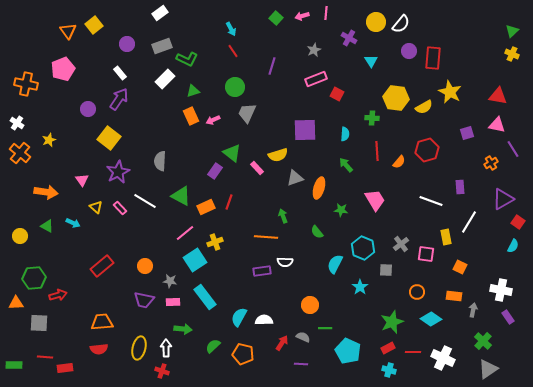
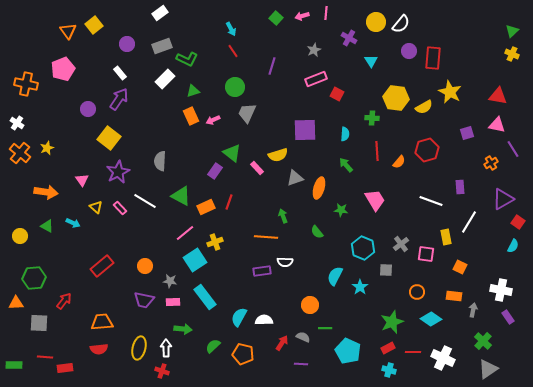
yellow star at (49, 140): moved 2 px left, 8 px down
cyan semicircle at (335, 264): moved 12 px down
red arrow at (58, 295): moved 6 px right, 6 px down; rotated 36 degrees counterclockwise
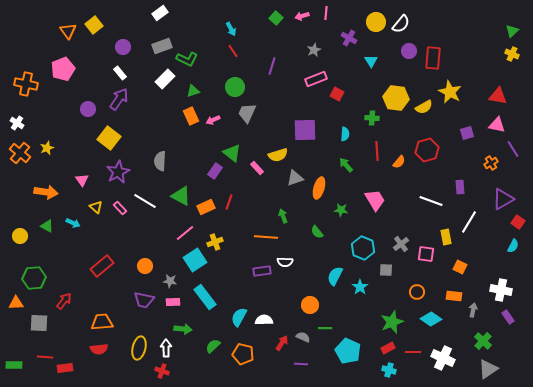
purple circle at (127, 44): moved 4 px left, 3 px down
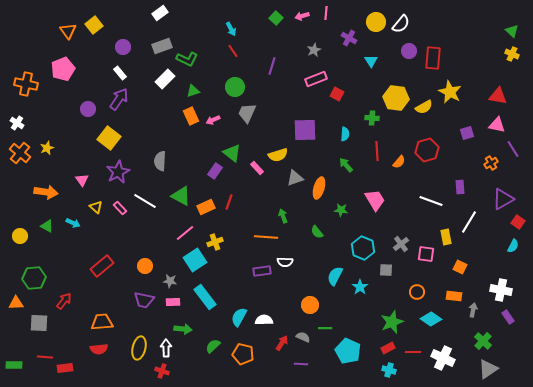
green triangle at (512, 31): rotated 32 degrees counterclockwise
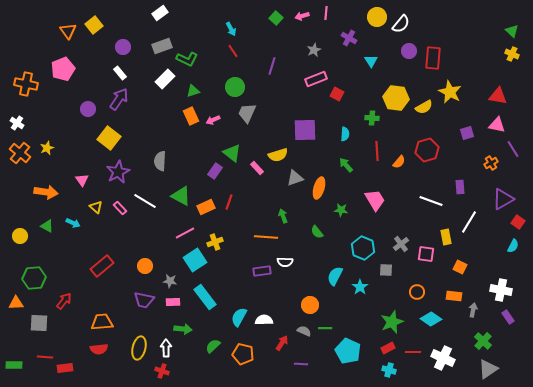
yellow circle at (376, 22): moved 1 px right, 5 px up
pink line at (185, 233): rotated 12 degrees clockwise
gray semicircle at (303, 337): moved 1 px right, 6 px up
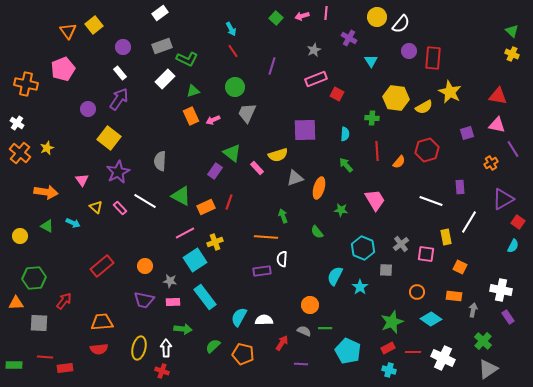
white semicircle at (285, 262): moved 3 px left, 3 px up; rotated 91 degrees clockwise
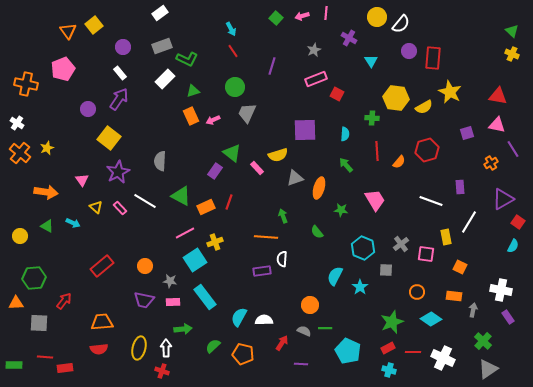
green arrow at (183, 329): rotated 12 degrees counterclockwise
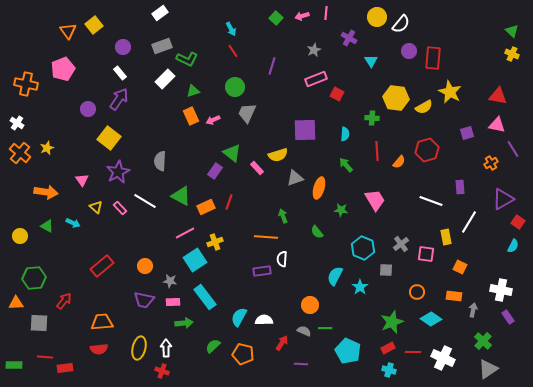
green arrow at (183, 329): moved 1 px right, 6 px up
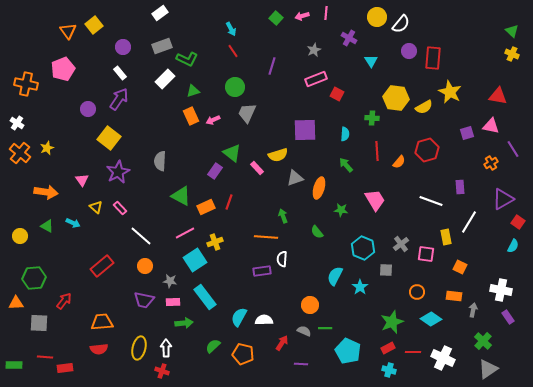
pink triangle at (497, 125): moved 6 px left, 1 px down
white line at (145, 201): moved 4 px left, 35 px down; rotated 10 degrees clockwise
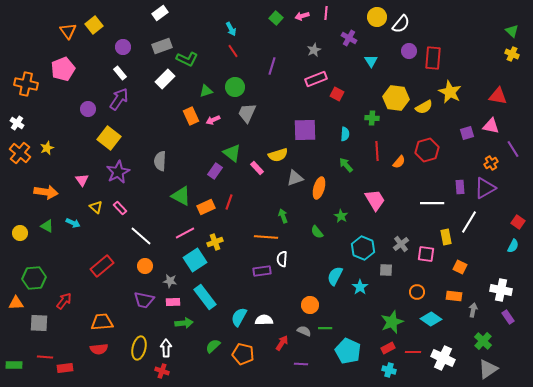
green triangle at (193, 91): moved 13 px right
purple triangle at (503, 199): moved 18 px left, 11 px up
white line at (431, 201): moved 1 px right, 2 px down; rotated 20 degrees counterclockwise
green star at (341, 210): moved 6 px down; rotated 24 degrees clockwise
yellow circle at (20, 236): moved 3 px up
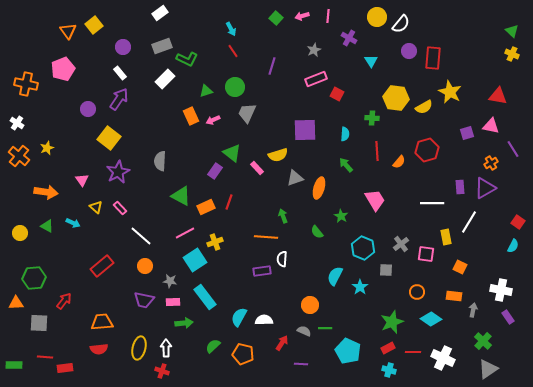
pink line at (326, 13): moved 2 px right, 3 px down
orange cross at (20, 153): moved 1 px left, 3 px down
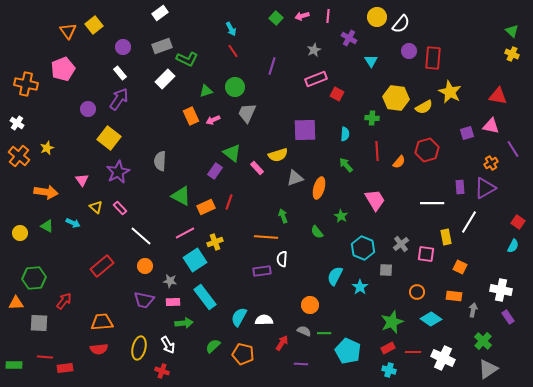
green line at (325, 328): moved 1 px left, 5 px down
white arrow at (166, 348): moved 2 px right, 3 px up; rotated 150 degrees clockwise
